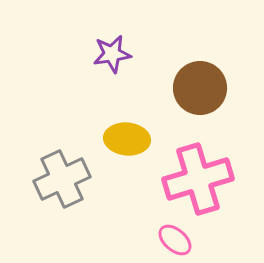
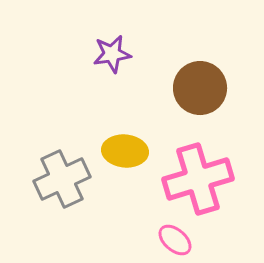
yellow ellipse: moved 2 px left, 12 px down
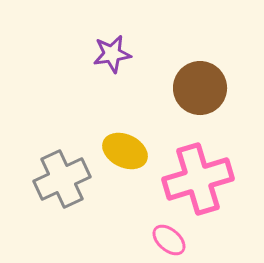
yellow ellipse: rotated 21 degrees clockwise
pink ellipse: moved 6 px left
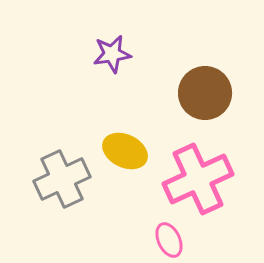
brown circle: moved 5 px right, 5 px down
pink cross: rotated 8 degrees counterclockwise
pink ellipse: rotated 24 degrees clockwise
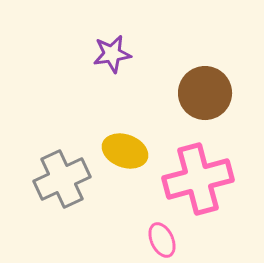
yellow ellipse: rotated 6 degrees counterclockwise
pink cross: rotated 10 degrees clockwise
pink ellipse: moved 7 px left
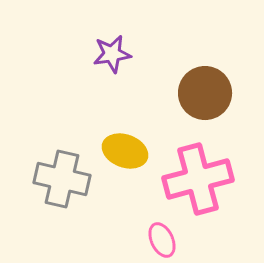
gray cross: rotated 38 degrees clockwise
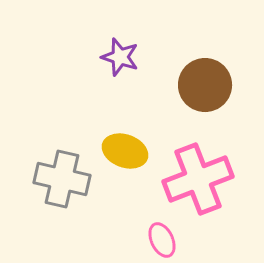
purple star: moved 8 px right, 3 px down; rotated 27 degrees clockwise
brown circle: moved 8 px up
pink cross: rotated 6 degrees counterclockwise
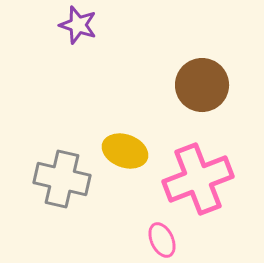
purple star: moved 42 px left, 32 px up
brown circle: moved 3 px left
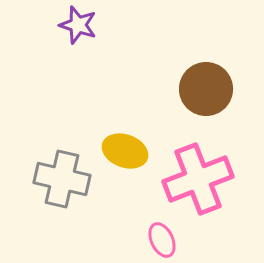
brown circle: moved 4 px right, 4 px down
